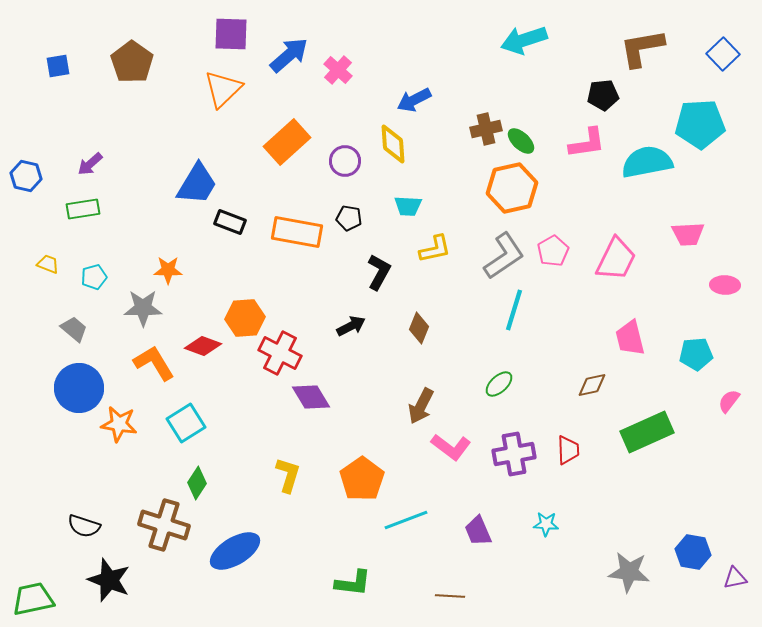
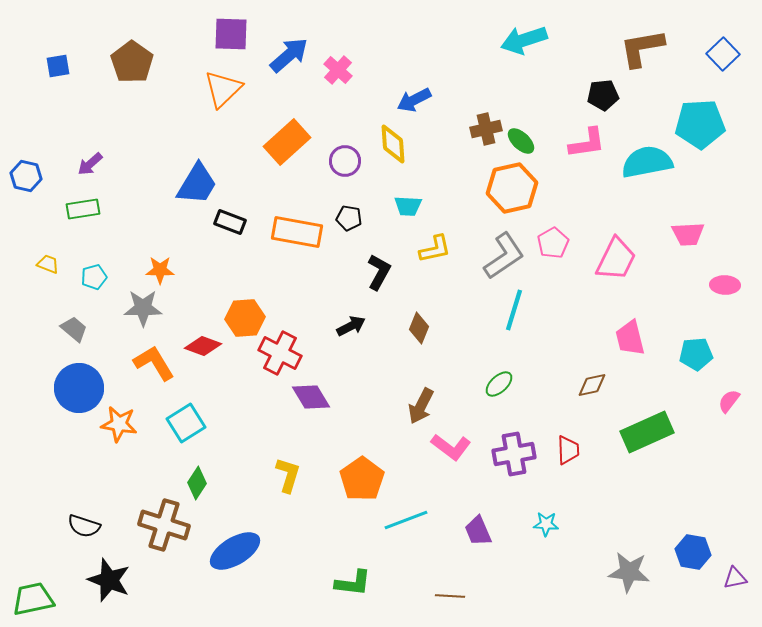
pink pentagon at (553, 251): moved 8 px up
orange star at (168, 270): moved 8 px left
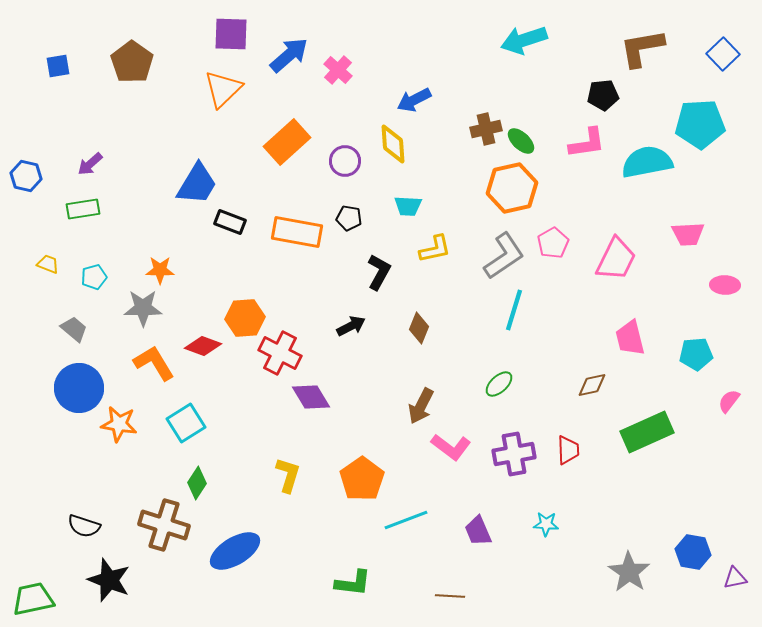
gray star at (629, 572): rotated 27 degrees clockwise
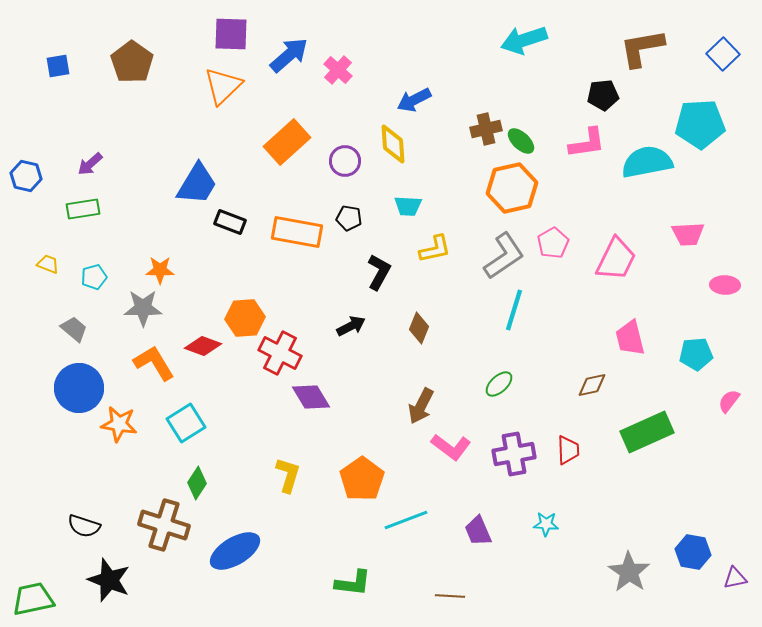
orange triangle at (223, 89): moved 3 px up
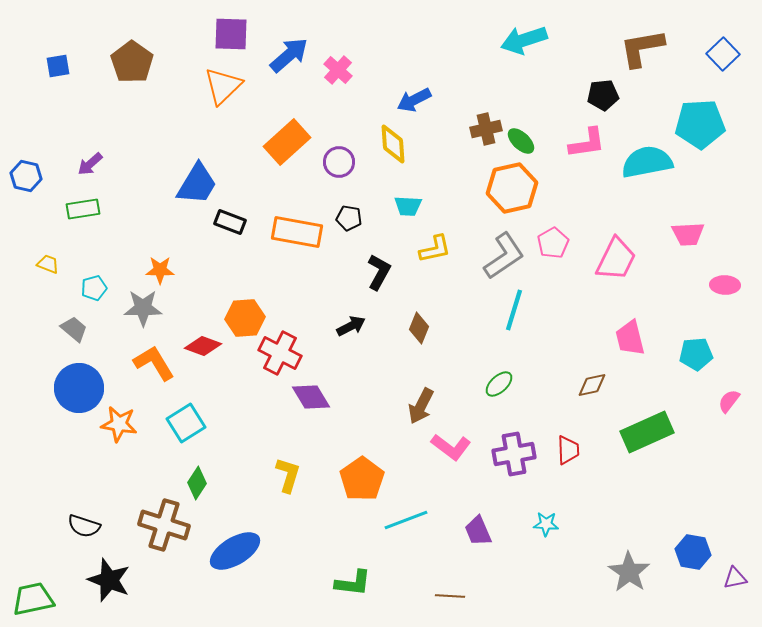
purple circle at (345, 161): moved 6 px left, 1 px down
cyan pentagon at (94, 277): moved 11 px down
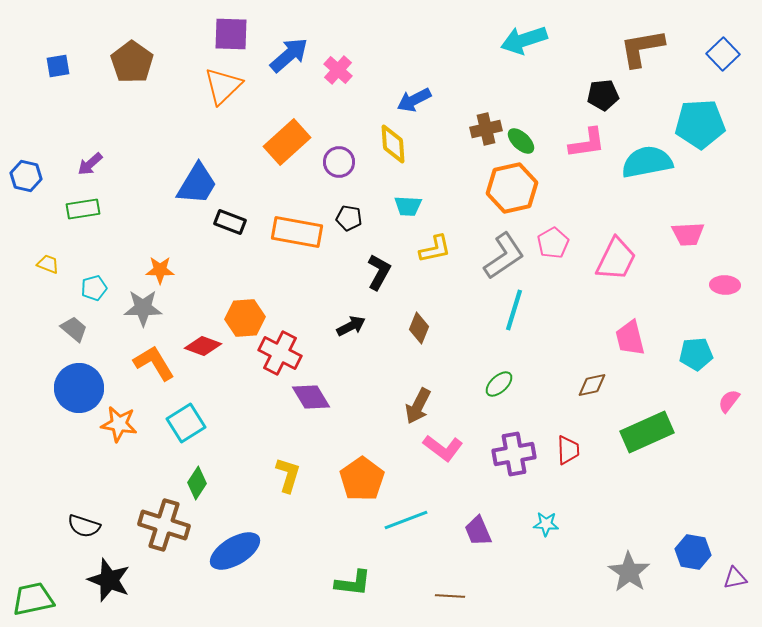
brown arrow at (421, 406): moved 3 px left
pink L-shape at (451, 447): moved 8 px left, 1 px down
